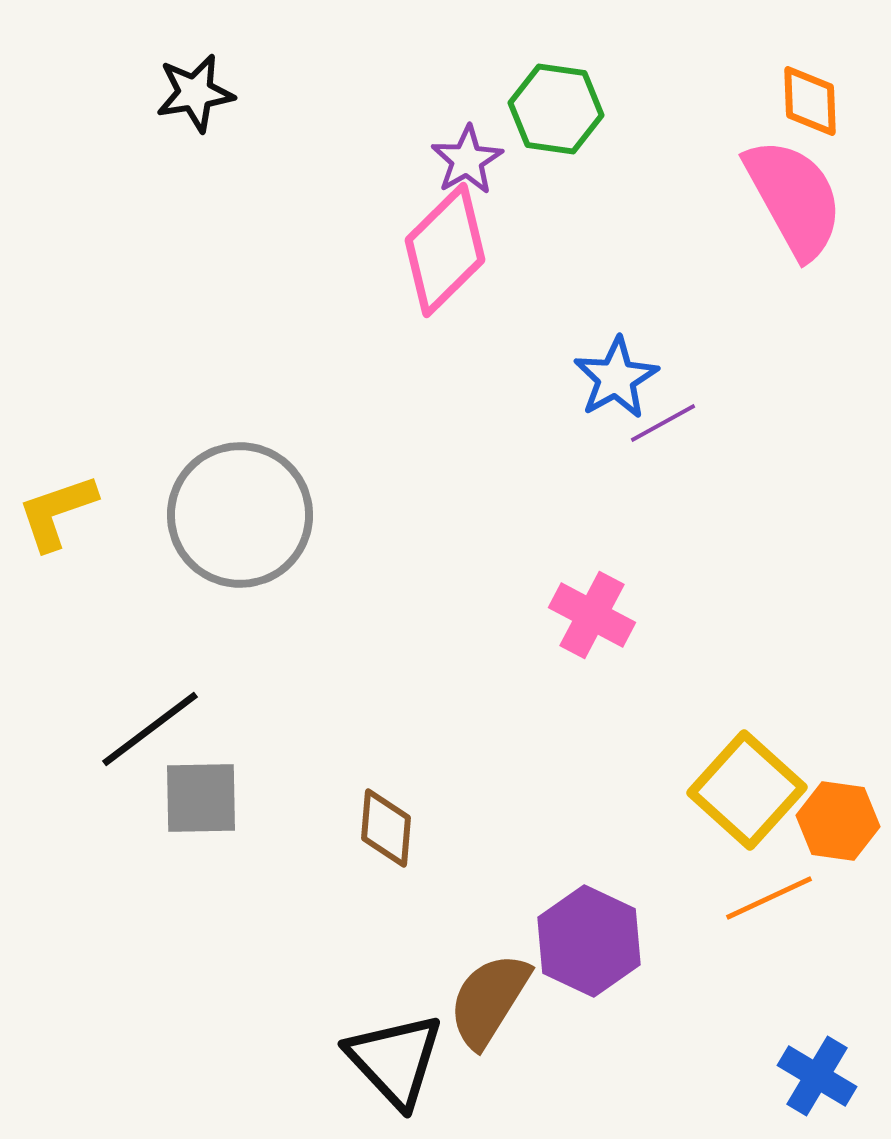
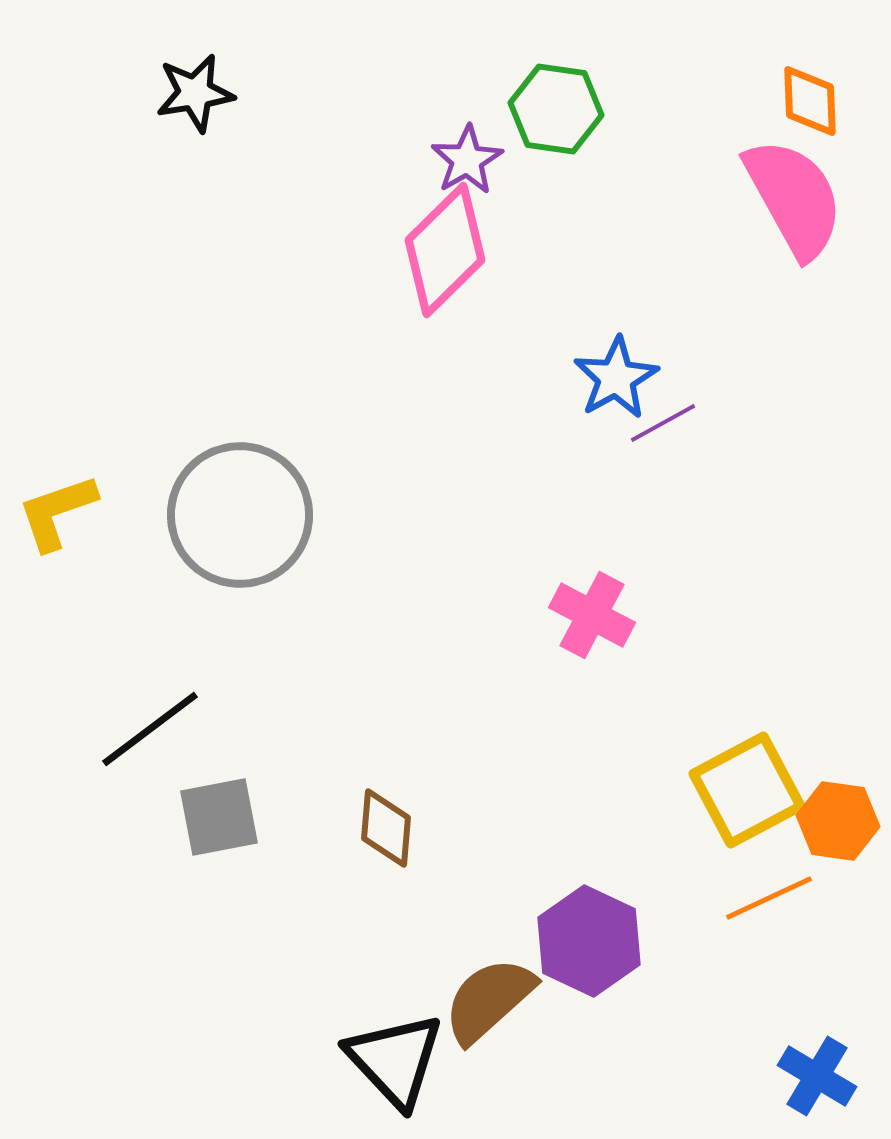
yellow square: rotated 20 degrees clockwise
gray square: moved 18 px right, 19 px down; rotated 10 degrees counterclockwise
brown semicircle: rotated 16 degrees clockwise
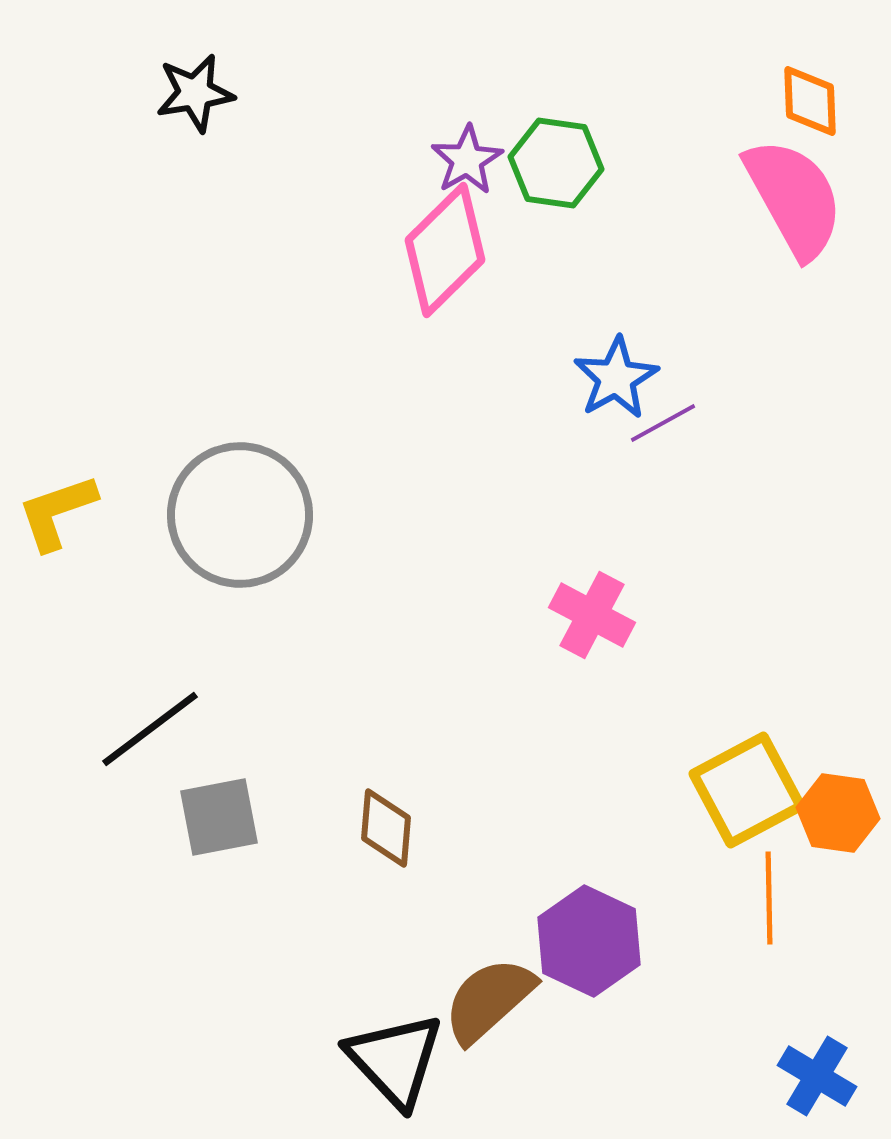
green hexagon: moved 54 px down
orange hexagon: moved 8 px up
orange line: rotated 66 degrees counterclockwise
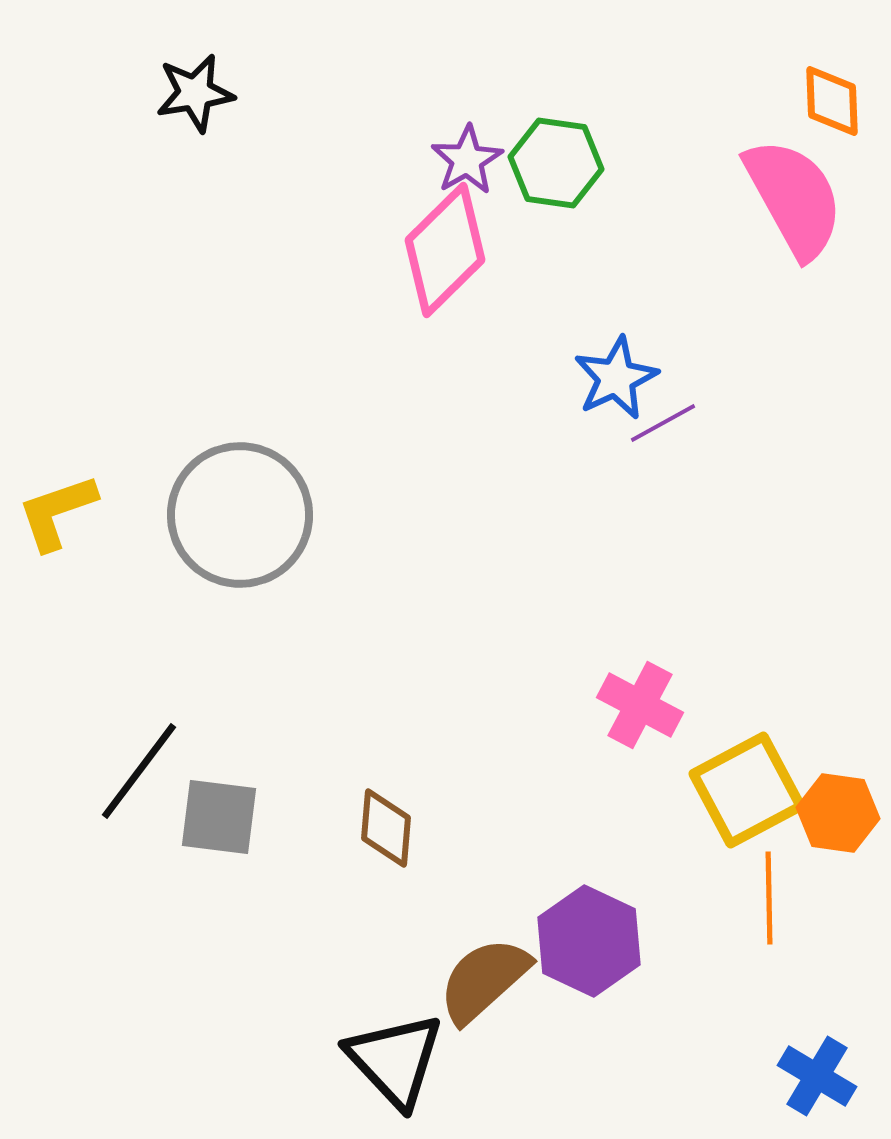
orange diamond: moved 22 px right
blue star: rotated 4 degrees clockwise
pink cross: moved 48 px right, 90 px down
black line: moved 11 px left, 42 px down; rotated 16 degrees counterclockwise
gray square: rotated 18 degrees clockwise
brown semicircle: moved 5 px left, 20 px up
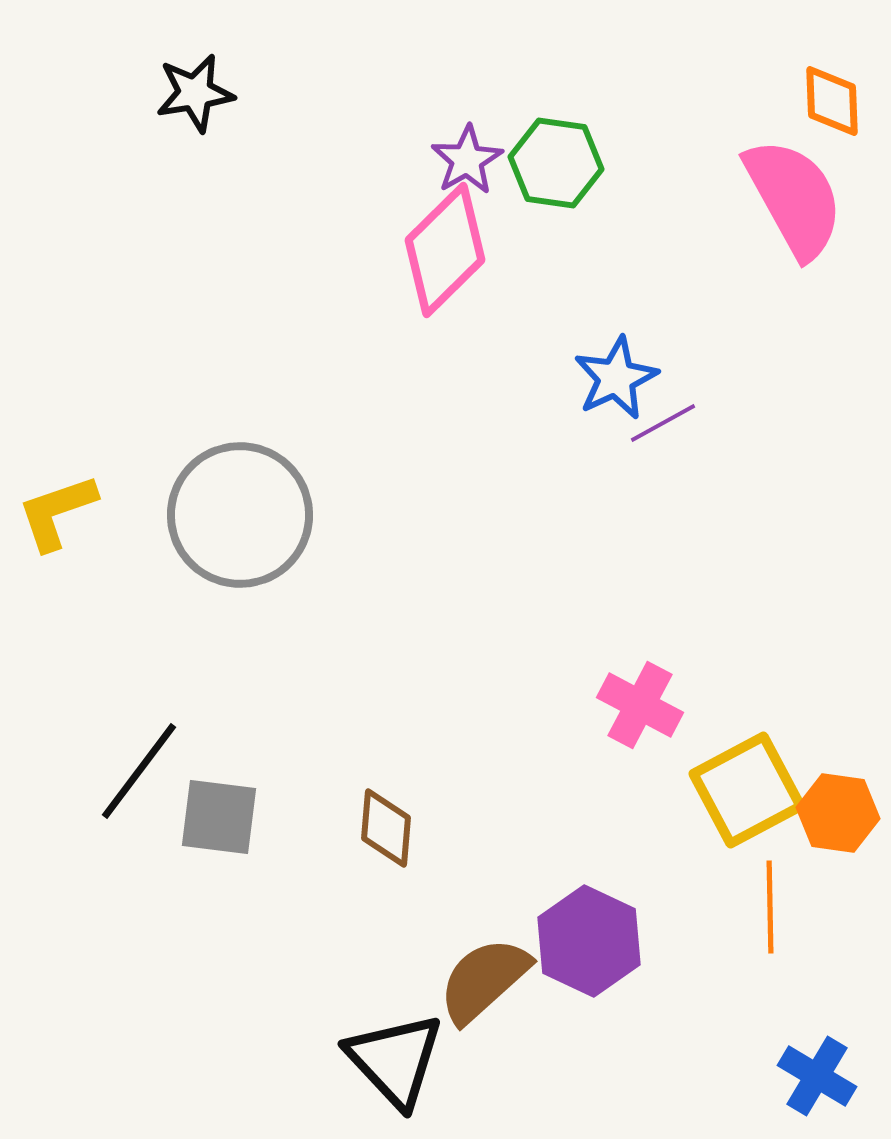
orange line: moved 1 px right, 9 px down
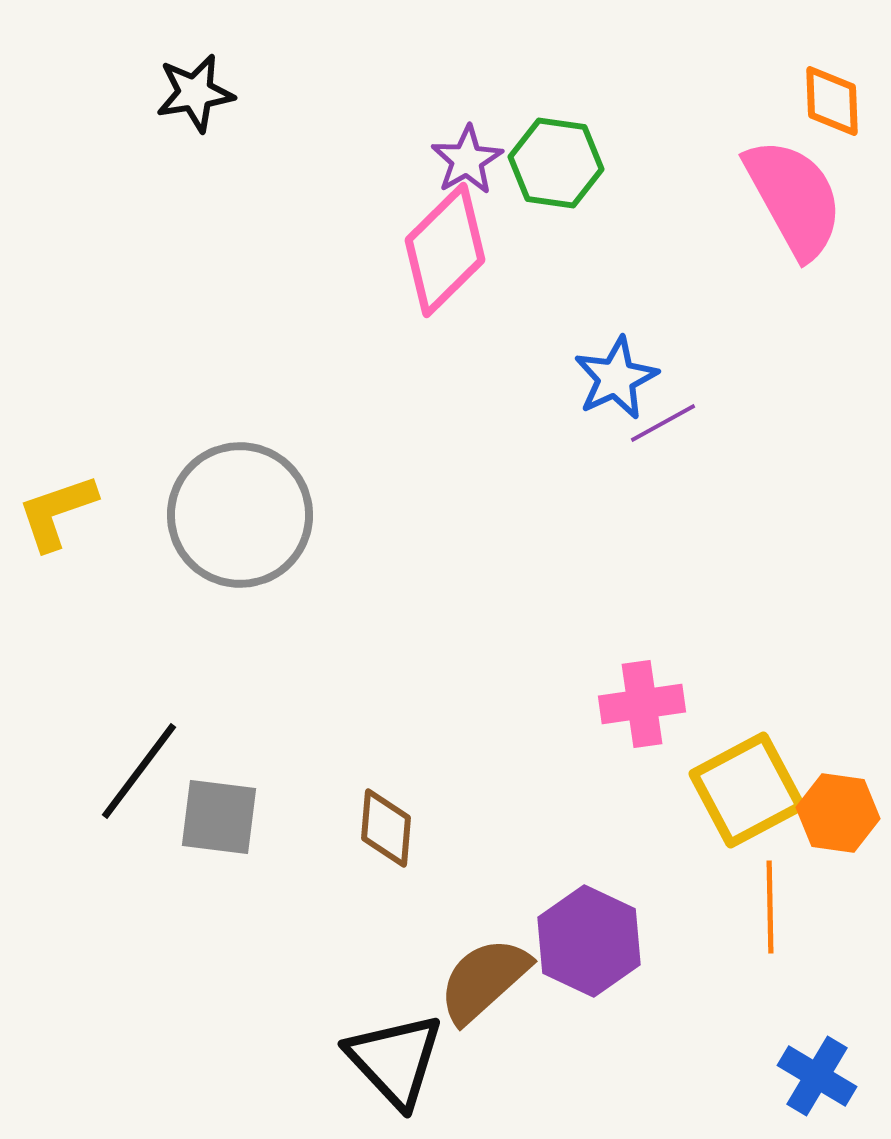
pink cross: moved 2 px right, 1 px up; rotated 36 degrees counterclockwise
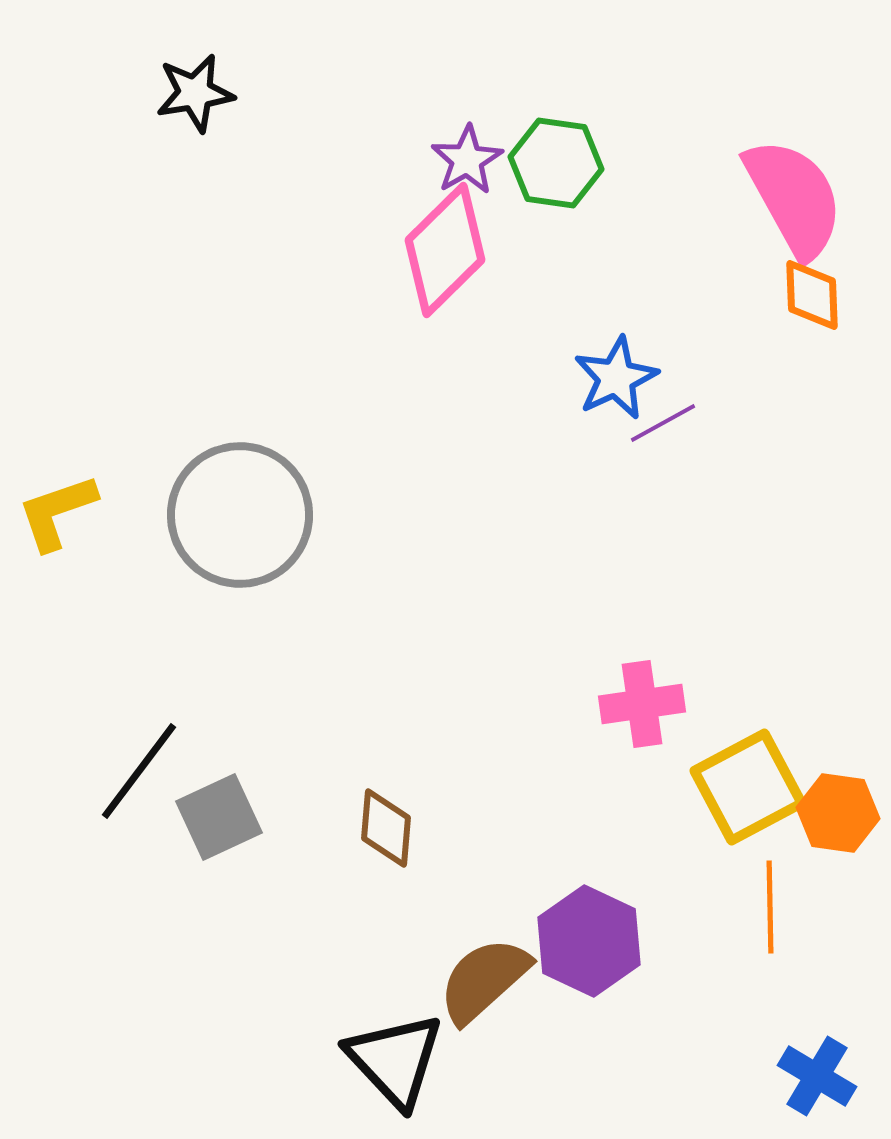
orange diamond: moved 20 px left, 194 px down
yellow square: moved 1 px right, 3 px up
gray square: rotated 32 degrees counterclockwise
